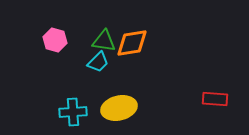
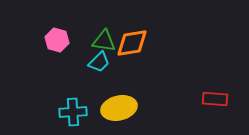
pink hexagon: moved 2 px right
cyan trapezoid: moved 1 px right
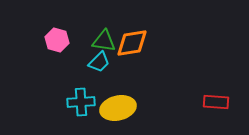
red rectangle: moved 1 px right, 3 px down
yellow ellipse: moved 1 px left
cyan cross: moved 8 px right, 10 px up
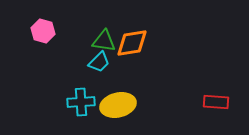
pink hexagon: moved 14 px left, 9 px up
yellow ellipse: moved 3 px up
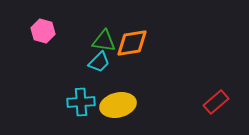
red rectangle: rotated 45 degrees counterclockwise
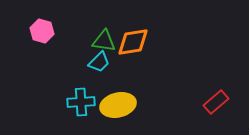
pink hexagon: moved 1 px left
orange diamond: moved 1 px right, 1 px up
